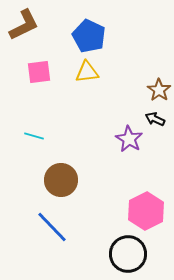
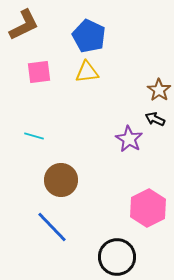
pink hexagon: moved 2 px right, 3 px up
black circle: moved 11 px left, 3 px down
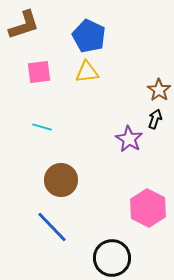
brown L-shape: rotated 8 degrees clockwise
black arrow: rotated 84 degrees clockwise
cyan line: moved 8 px right, 9 px up
pink hexagon: rotated 6 degrees counterclockwise
black circle: moved 5 px left, 1 px down
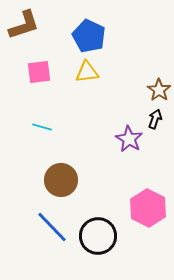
black circle: moved 14 px left, 22 px up
